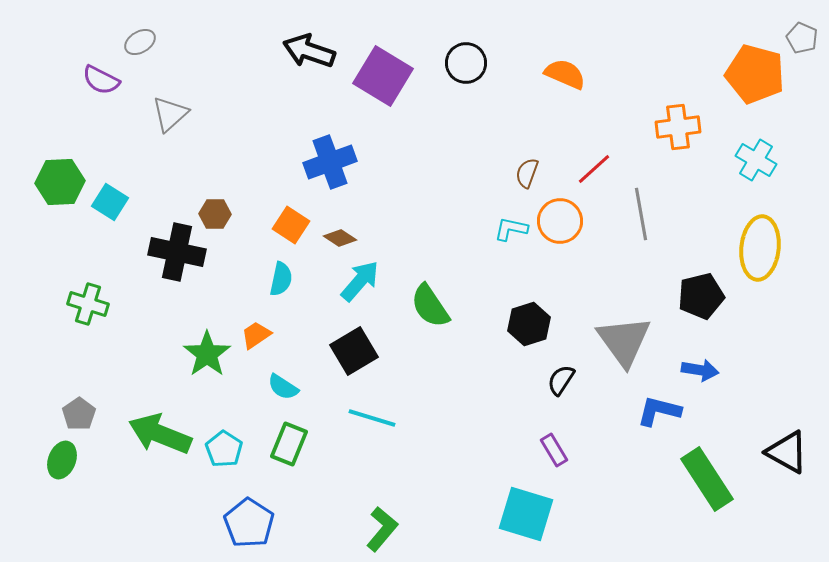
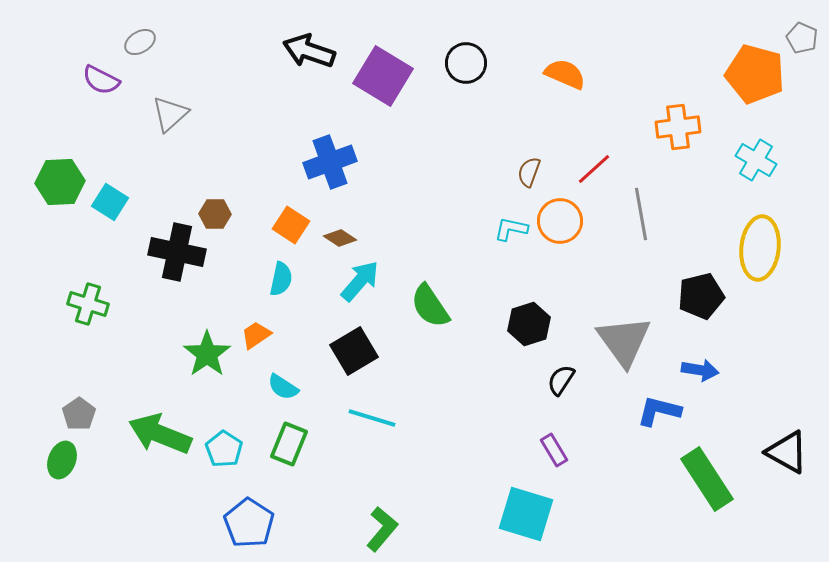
brown semicircle at (527, 173): moved 2 px right, 1 px up
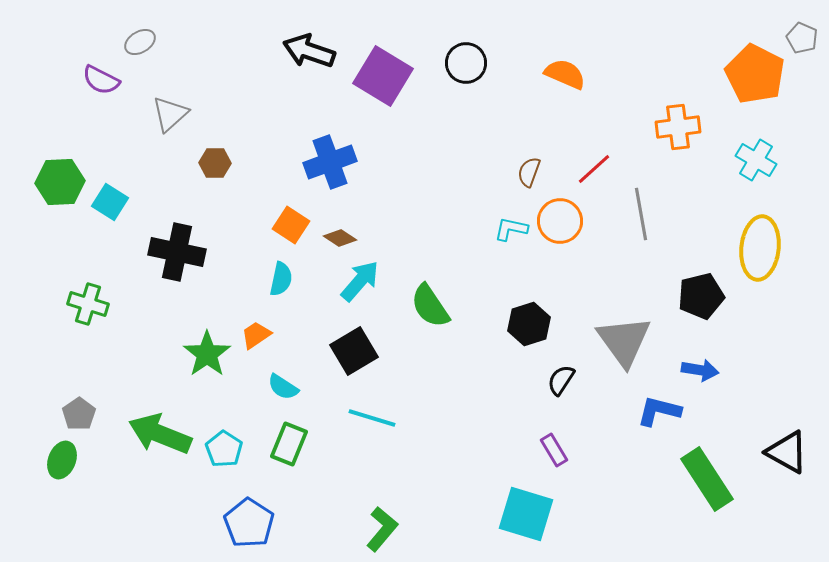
orange pentagon at (755, 74): rotated 12 degrees clockwise
brown hexagon at (215, 214): moved 51 px up
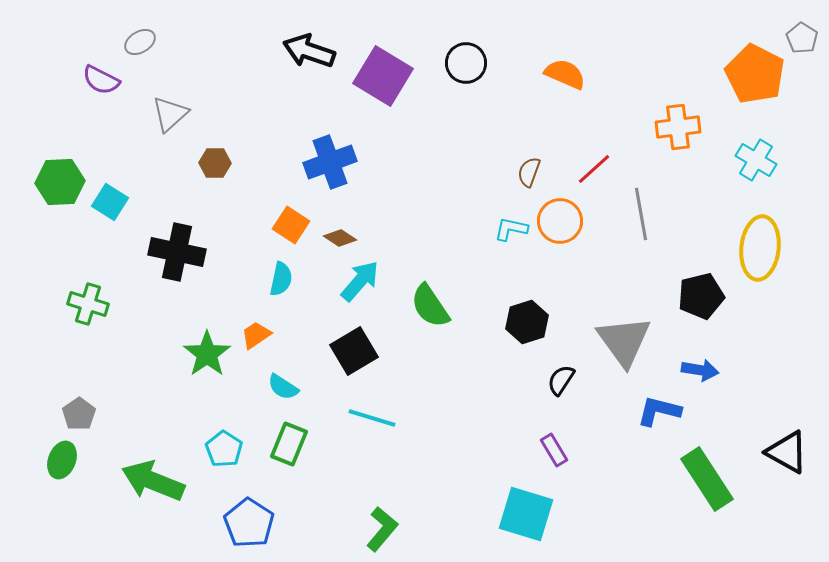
gray pentagon at (802, 38): rotated 8 degrees clockwise
black hexagon at (529, 324): moved 2 px left, 2 px up
green arrow at (160, 434): moved 7 px left, 47 px down
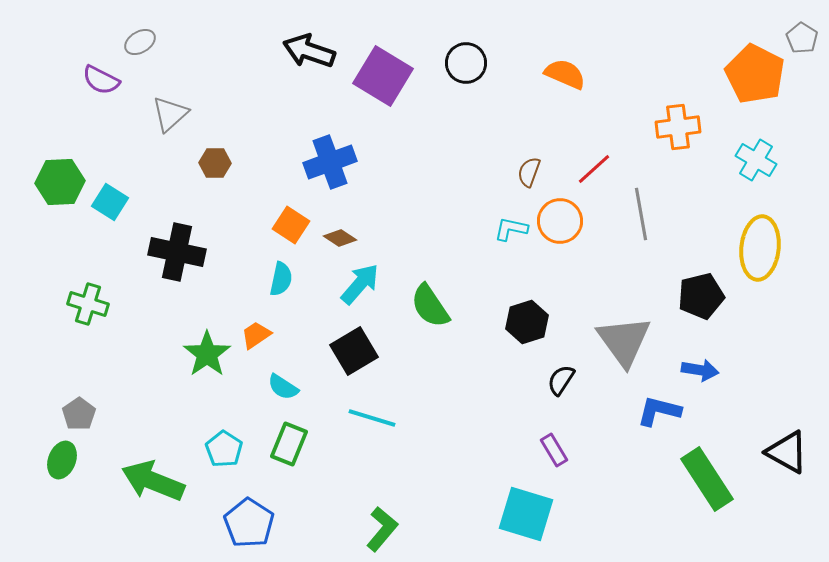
cyan arrow at (360, 281): moved 3 px down
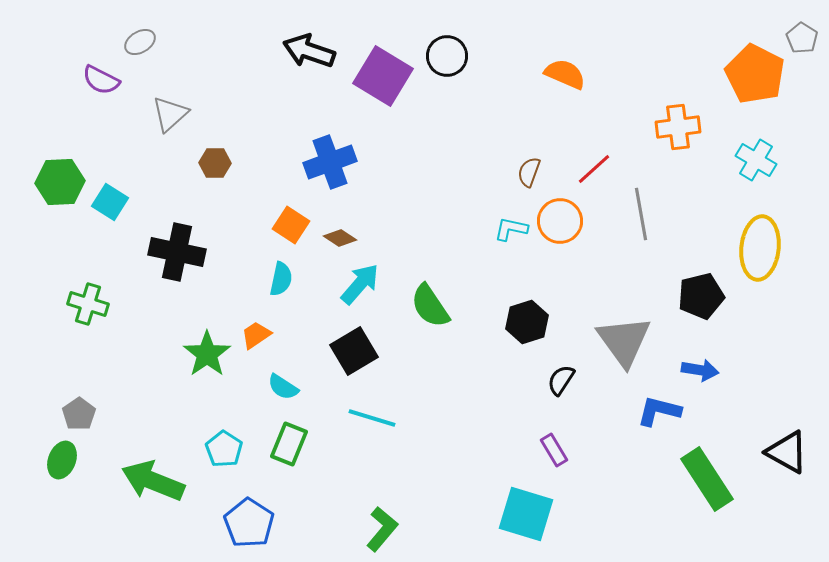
black circle at (466, 63): moved 19 px left, 7 px up
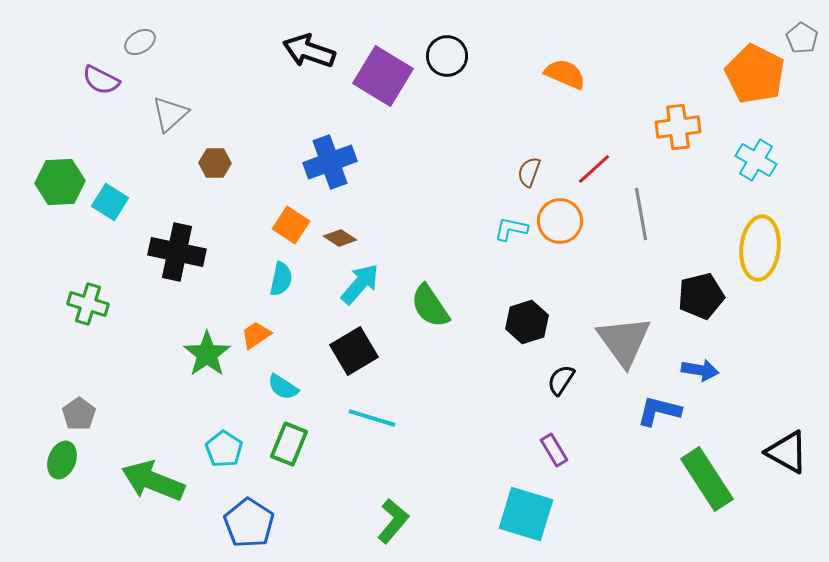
green L-shape at (382, 529): moved 11 px right, 8 px up
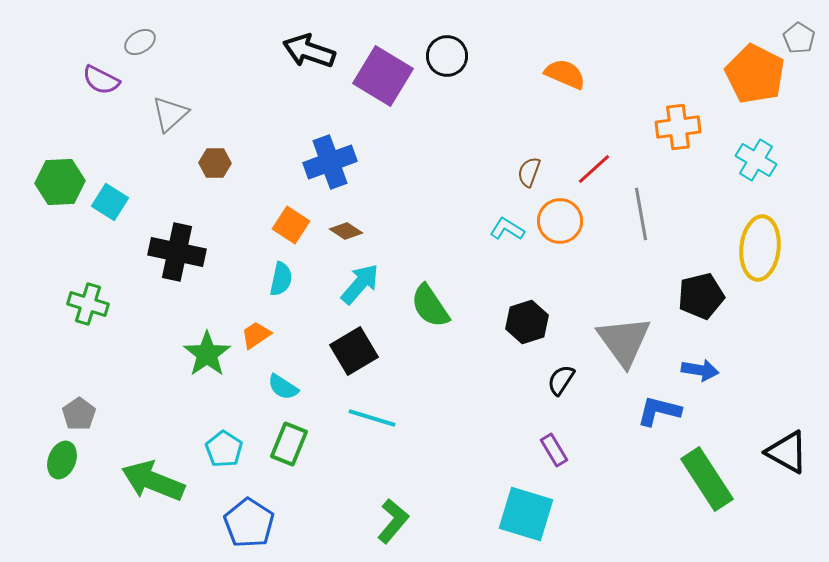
gray pentagon at (802, 38): moved 3 px left
cyan L-shape at (511, 229): moved 4 px left; rotated 20 degrees clockwise
brown diamond at (340, 238): moved 6 px right, 7 px up
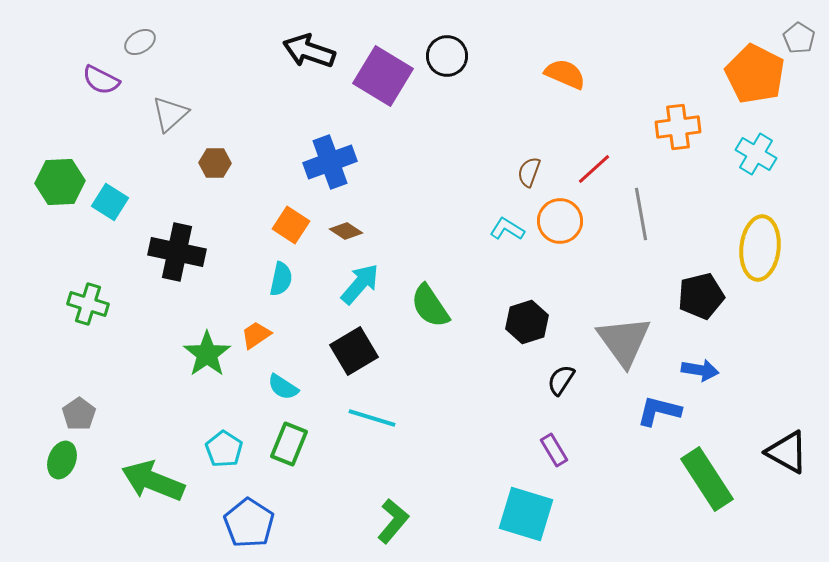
cyan cross at (756, 160): moved 6 px up
